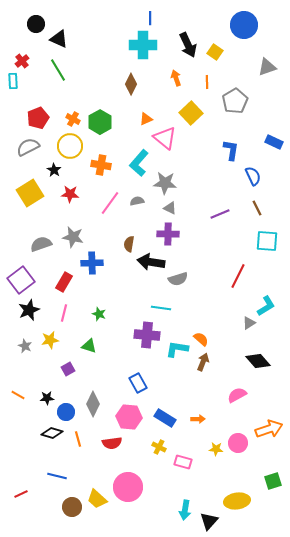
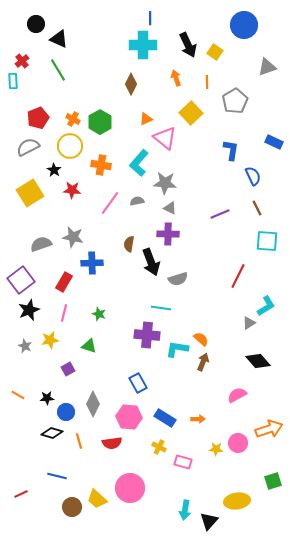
red star at (70, 194): moved 2 px right, 4 px up
black arrow at (151, 262): rotated 120 degrees counterclockwise
orange line at (78, 439): moved 1 px right, 2 px down
pink circle at (128, 487): moved 2 px right, 1 px down
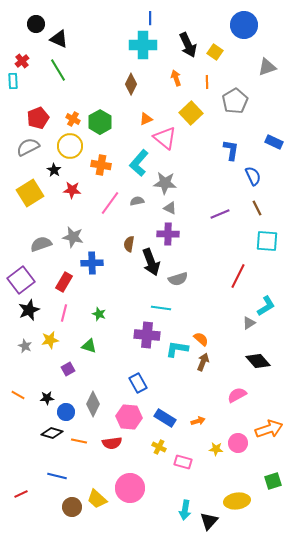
orange arrow at (198, 419): moved 2 px down; rotated 16 degrees counterclockwise
orange line at (79, 441): rotated 63 degrees counterclockwise
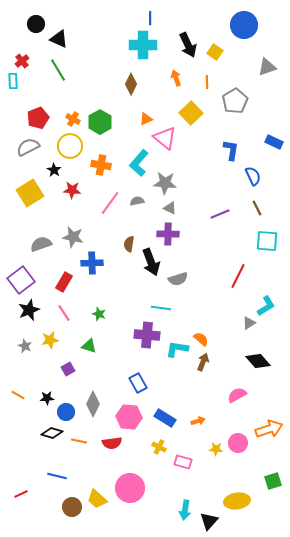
pink line at (64, 313): rotated 48 degrees counterclockwise
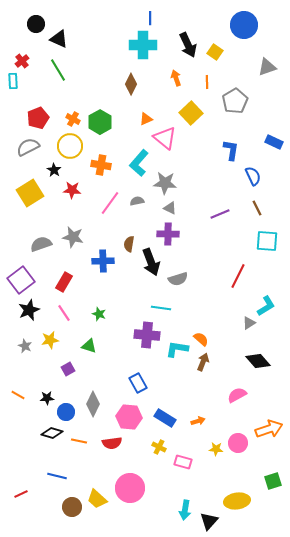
blue cross at (92, 263): moved 11 px right, 2 px up
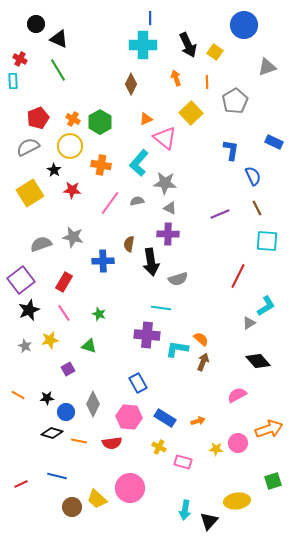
red cross at (22, 61): moved 2 px left, 2 px up; rotated 24 degrees counterclockwise
black arrow at (151, 262): rotated 12 degrees clockwise
red line at (21, 494): moved 10 px up
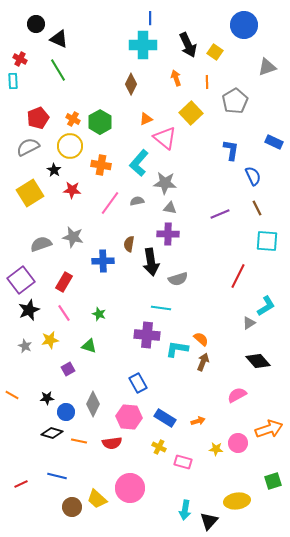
gray triangle at (170, 208): rotated 16 degrees counterclockwise
orange line at (18, 395): moved 6 px left
